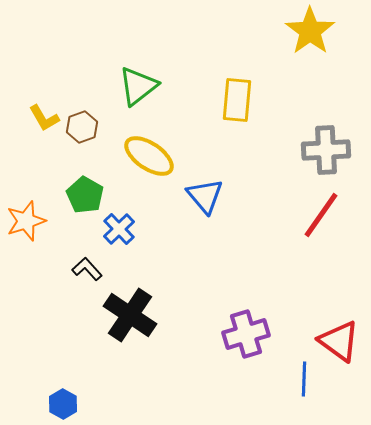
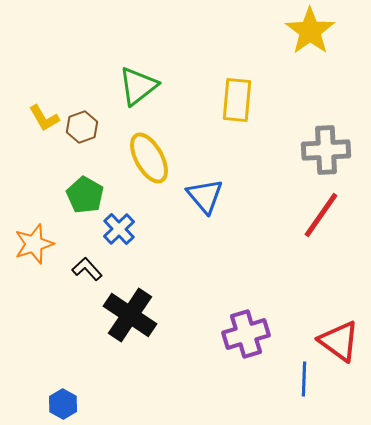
yellow ellipse: moved 2 px down; rotated 27 degrees clockwise
orange star: moved 8 px right, 23 px down
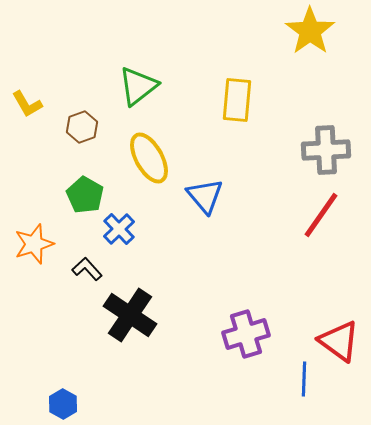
yellow L-shape: moved 17 px left, 14 px up
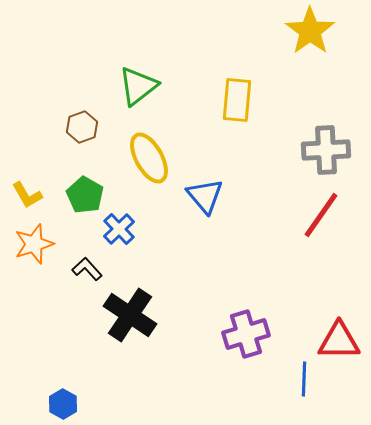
yellow L-shape: moved 91 px down
red triangle: rotated 36 degrees counterclockwise
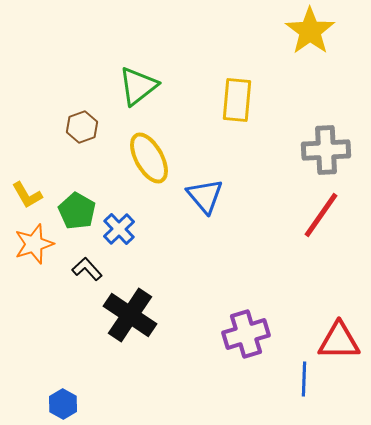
green pentagon: moved 8 px left, 16 px down
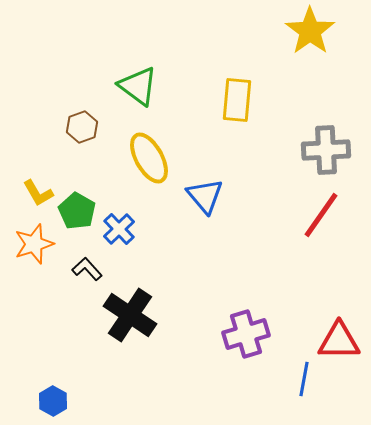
green triangle: rotated 45 degrees counterclockwise
yellow L-shape: moved 11 px right, 2 px up
blue line: rotated 8 degrees clockwise
blue hexagon: moved 10 px left, 3 px up
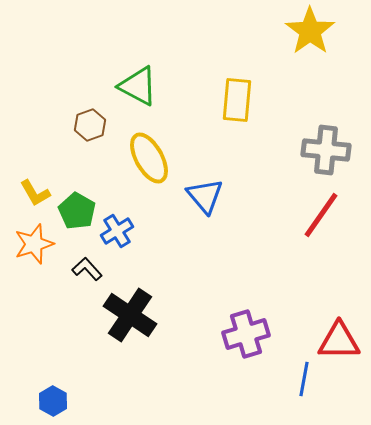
green triangle: rotated 9 degrees counterclockwise
brown hexagon: moved 8 px right, 2 px up
gray cross: rotated 9 degrees clockwise
yellow L-shape: moved 3 px left
blue cross: moved 2 px left, 2 px down; rotated 12 degrees clockwise
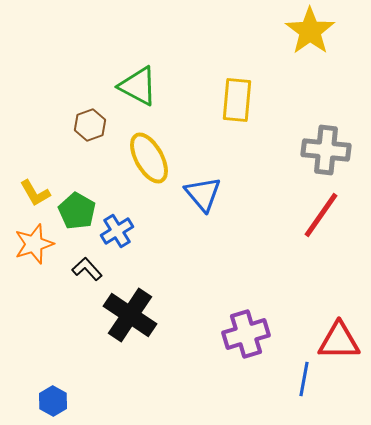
blue triangle: moved 2 px left, 2 px up
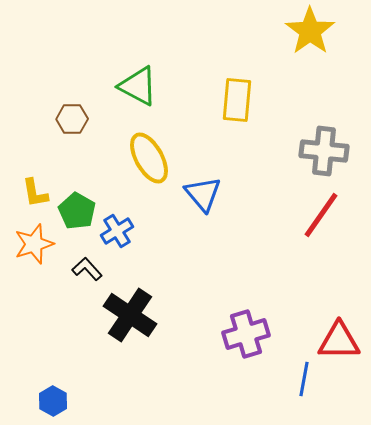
brown hexagon: moved 18 px left, 6 px up; rotated 20 degrees clockwise
gray cross: moved 2 px left, 1 px down
yellow L-shape: rotated 20 degrees clockwise
